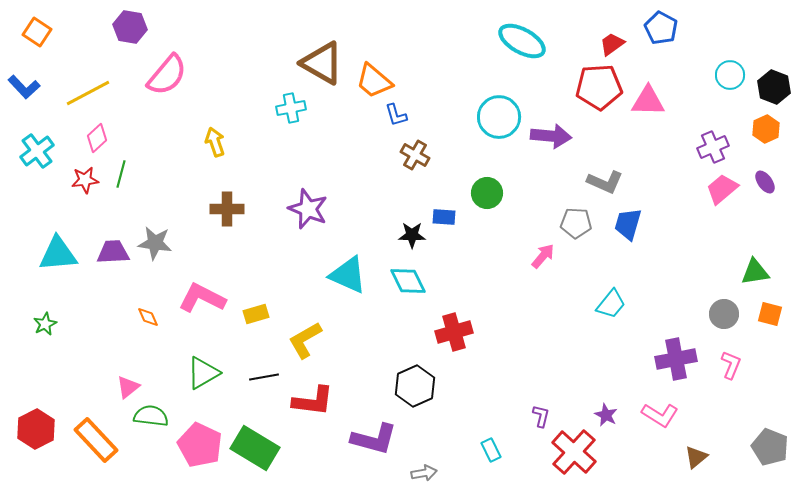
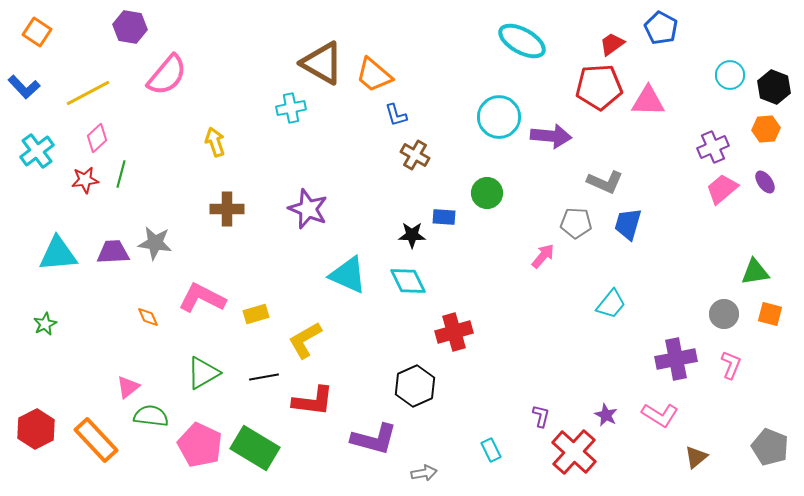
orange trapezoid at (374, 81): moved 6 px up
orange hexagon at (766, 129): rotated 20 degrees clockwise
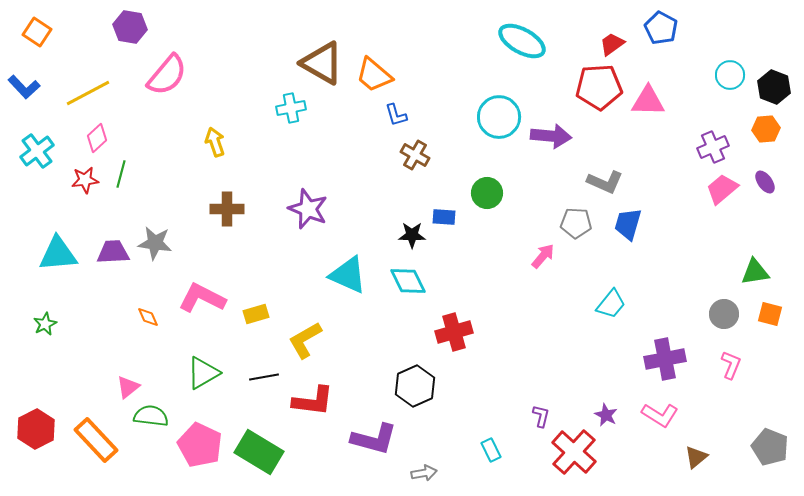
purple cross at (676, 359): moved 11 px left
green rectangle at (255, 448): moved 4 px right, 4 px down
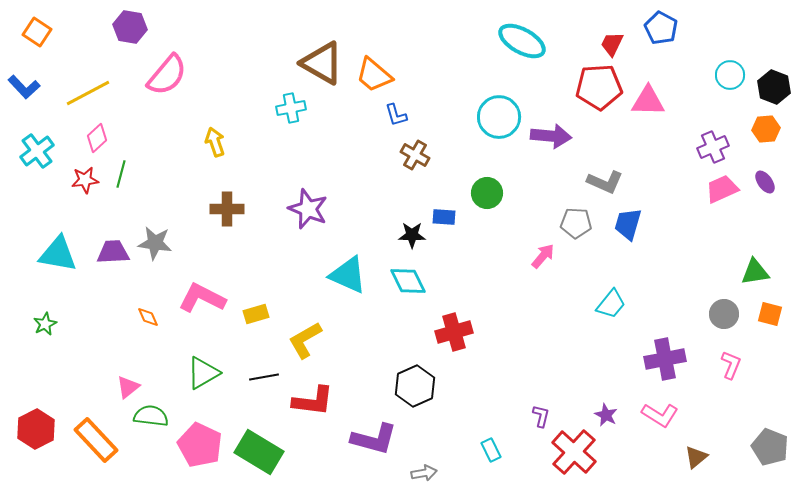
red trapezoid at (612, 44): rotated 28 degrees counterclockwise
pink trapezoid at (722, 189): rotated 16 degrees clockwise
cyan triangle at (58, 254): rotated 15 degrees clockwise
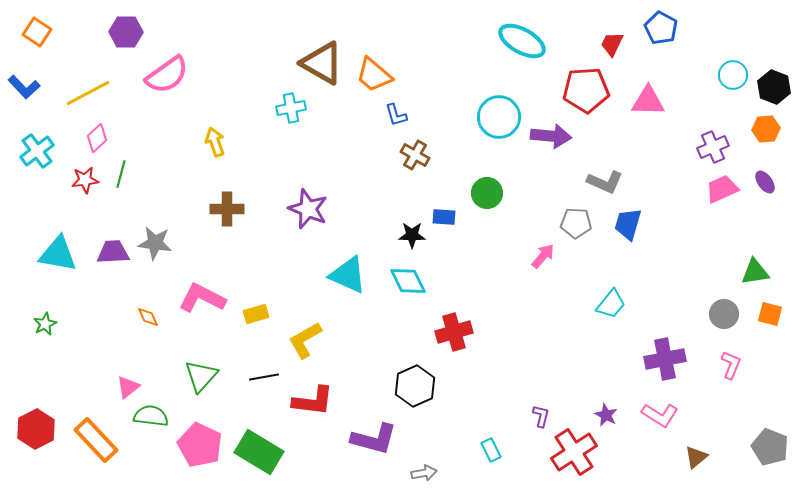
purple hexagon at (130, 27): moved 4 px left, 5 px down; rotated 8 degrees counterclockwise
pink semicircle at (167, 75): rotated 15 degrees clockwise
cyan circle at (730, 75): moved 3 px right
red pentagon at (599, 87): moved 13 px left, 3 px down
green triangle at (203, 373): moved 2 px left, 3 px down; rotated 18 degrees counterclockwise
red cross at (574, 452): rotated 15 degrees clockwise
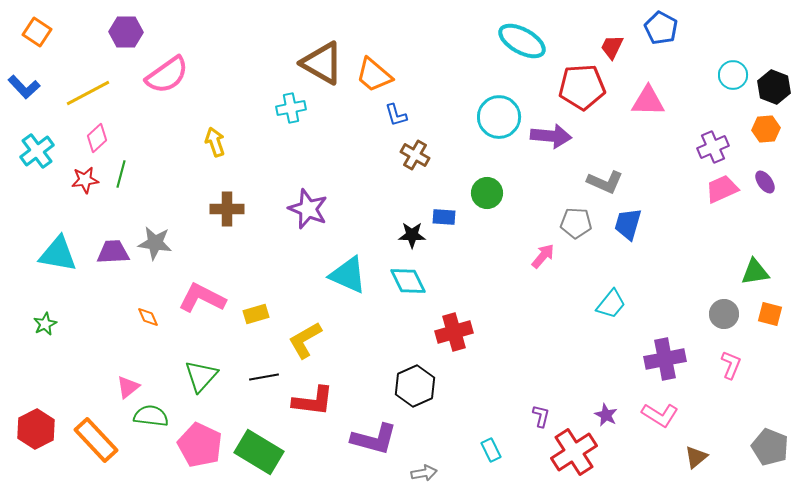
red trapezoid at (612, 44): moved 3 px down
red pentagon at (586, 90): moved 4 px left, 3 px up
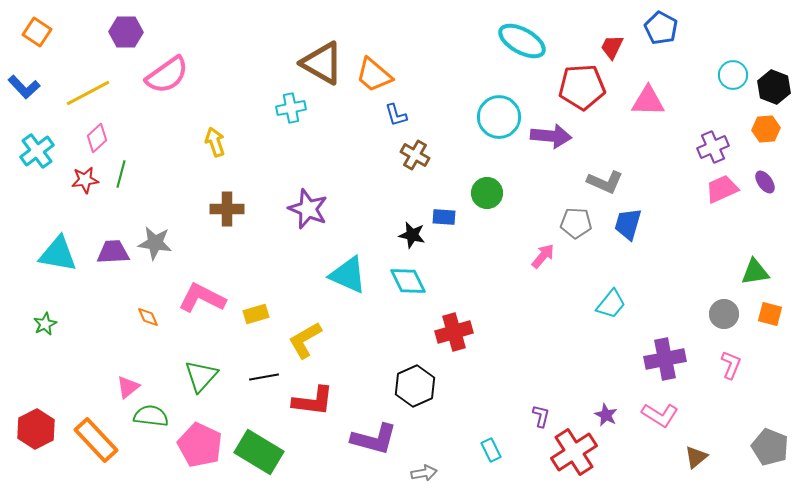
black star at (412, 235): rotated 12 degrees clockwise
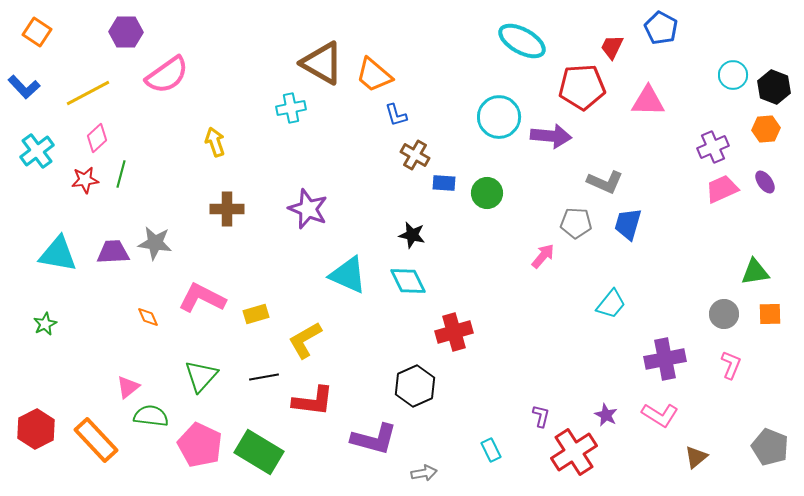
blue rectangle at (444, 217): moved 34 px up
orange square at (770, 314): rotated 15 degrees counterclockwise
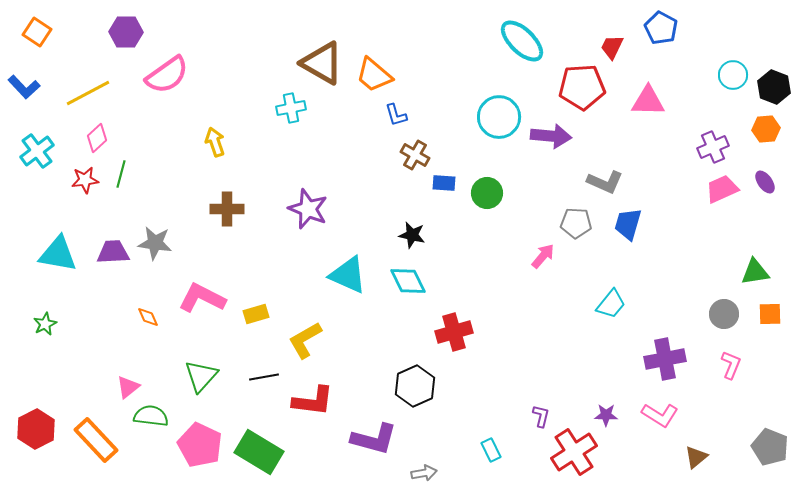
cyan ellipse at (522, 41): rotated 15 degrees clockwise
purple star at (606, 415): rotated 25 degrees counterclockwise
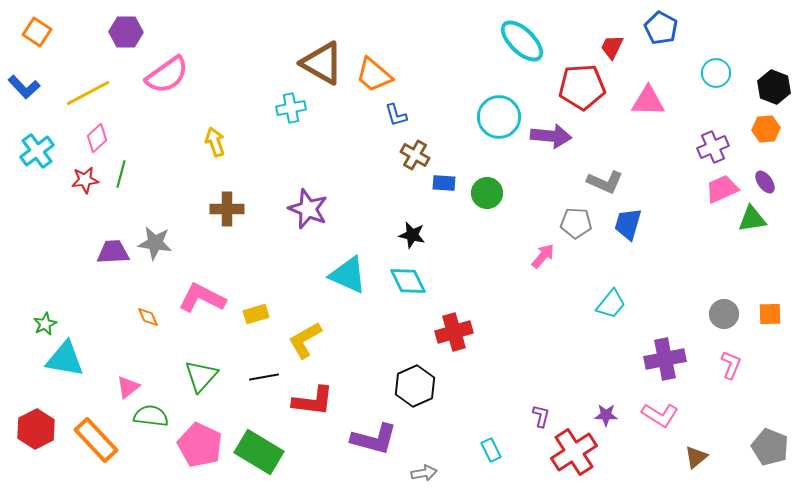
cyan circle at (733, 75): moved 17 px left, 2 px up
cyan triangle at (58, 254): moved 7 px right, 105 px down
green triangle at (755, 272): moved 3 px left, 53 px up
